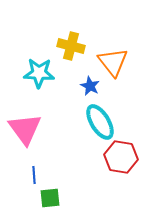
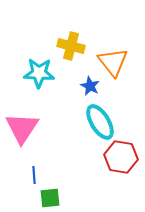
pink triangle: moved 3 px left, 1 px up; rotated 9 degrees clockwise
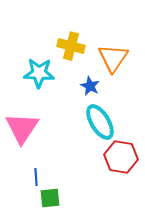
orange triangle: moved 4 px up; rotated 12 degrees clockwise
blue line: moved 2 px right, 2 px down
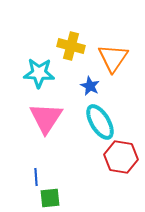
pink triangle: moved 24 px right, 10 px up
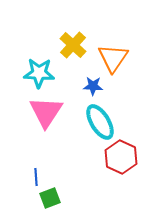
yellow cross: moved 2 px right, 1 px up; rotated 28 degrees clockwise
blue star: moved 3 px right; rotated 24 degrees counterclockwise
pink triangle: moved 6 px up
red hexagon: rotated 16 degrees clockwise
green square: rotated 15 degrees counterclockwise
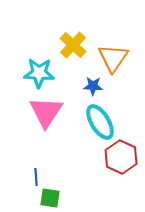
green square: rotated 30 degrees clockwise
